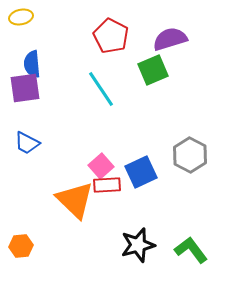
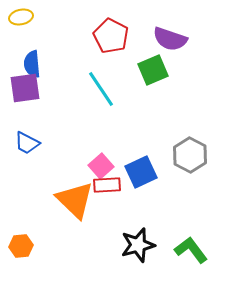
purple semicircle: rotated 144 degrees counterclockwise
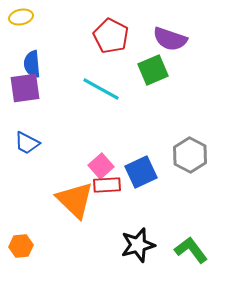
cyan line: rotated 27 degrees counterclockwise
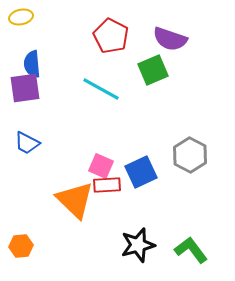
pink square: rotated 25 degrees counterclockwise
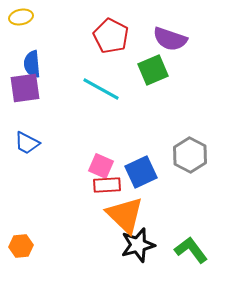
orange triangle: moved 50 px right, 15 px down
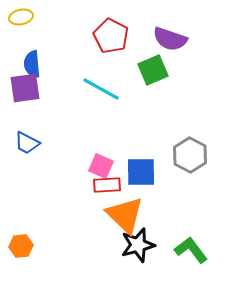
blue square: rotated 24 degrees clockwise
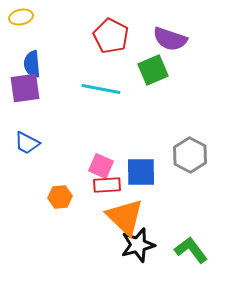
cyan line: rotated 18 degrees counterclockwise
orange triangle: moved 2 px down
orange hexagon: moved 39 px right, 49 px up
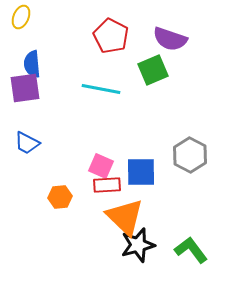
yellow ellipse: rotated 55 degrees counterclockwise
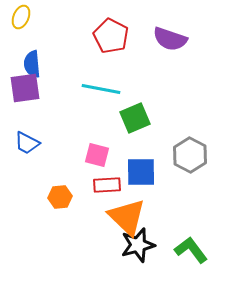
green square: moved 18 px left, 48 px down
pink square: moved 4 px left, 11 px up; rotated 10 degrees counterclockwise
orange triangle: moved 2 px right
